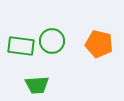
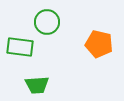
green circle: moved 5 px left, 19 px up
green rectangle: moved 1 px left, 1 px down
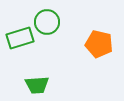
green rectangle: moved 9 px up; rotated 24 degrees counterclockwise
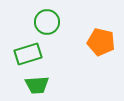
green rectangle: moved 8 px right, 16 px down
orange pentagon: moved 2 px right, 2 px up
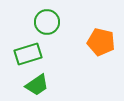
green trapezoid: rotated 30 degrees counterclockwise
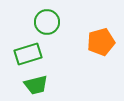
orange pentagon: rotated 28 degrees counterclockwise
green trapezoid: moved 1 px left; rotated 20 degrees clockwise
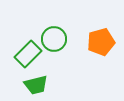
green circle: moved 7 px right, 17 px down
green rectangle: rotated 28 degrees counterclockwise
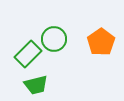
orange pentagon: rotated 20 degrees counterclockwise
